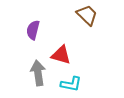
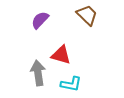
purple semicircle: moved 7 px right, 10 px up; rotated 30 degrees clockwise
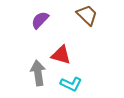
cyan L-shape: rotated 15 degrees clockwise
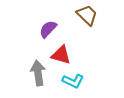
purple semicircle: moved 8 px right, 9 px down
cyan L-shape: moved 2 px right, 3 px up
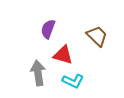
brown trapezoid: moved 10 px right, 21 px down
purple semicircle: rotated 24 degrees counterclockwise
red triangle: moved 2 px right
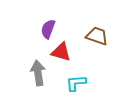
brown trapezoid: rotated 25 degrees counterclockwise
red triangle: moved 2 px left, 3 px up
cyan L-shape: moved 3 px right, 2 px down; rotated 150 degrees clockwise
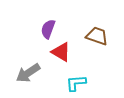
red triangle: rotated 15 degrees clockwise
gray arrow: moved 10 px left; rotated 115 degrees counterclockwise
